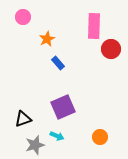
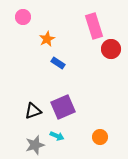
pink rectangle: rotated 20 degrees counterclockwise
blue rectangle: rotated 16 degrees counterclockwise
black triangle: moved 10 px right, 8 px up
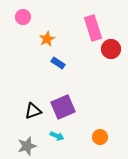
pink rectangle: moved 1 px left, 2 px down
gray star: moved 8 px left, 1 px down
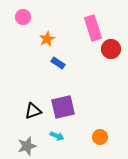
purple square: rotated 10 degrees clockwise
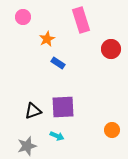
pink rectangle: moved 12 px left, 8 px up
purple square: rotated 10 degrees clockwise
orange circle: moved 12 px right, 7 px up
